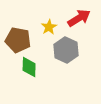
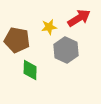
yellow star: rotated 21 degrees clockwise
brown pentagon: moved 1 px left
green diamond: moved 1 px right, 3 px down
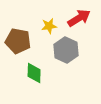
yellow star: moved 1 px up
brown pentagon: moved 1 px right, 1 px down
green diamond: moved 4 px right, 3 px down
